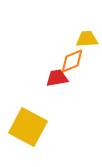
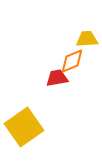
yellow square: moved 4 px left; rotated 27 degrees clockwise
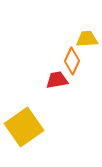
orange diamond: rotated 44 degrees counterclockwise
red trapezoid: moved 2 px down
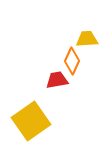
yellow square: moved 7 px right, 6 px up
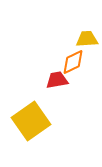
orange diamond: moved 1 px right, 1 px down; rotated 40 degrees clockwise
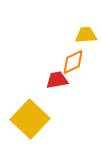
yellow trapezoid: moved 1 px left, 4 px up
yellow square: moved 1 px left, 2 px up; rotated 12 degrees counterclockwise
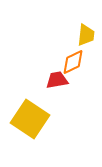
yellow trapezoid: rotated 100 degrees clockwise
yellow square: rotated 9 degrees counterclockwise
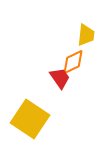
red trapezoid: moved 3 px right, 2 px up; rotated 65 degrees clockwise
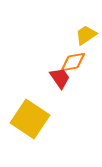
yellow trapezoid: rotated 130 degrees counterclockwise
orange diamond: rotated 16 degrees clockwise
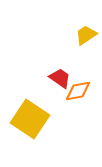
orange diamond: moved 5 px right, 29 px down
red trapezoid: rotated 20 degrees counterclockwise
